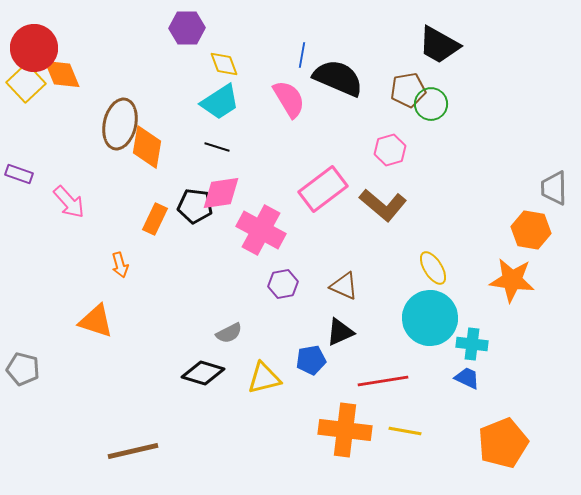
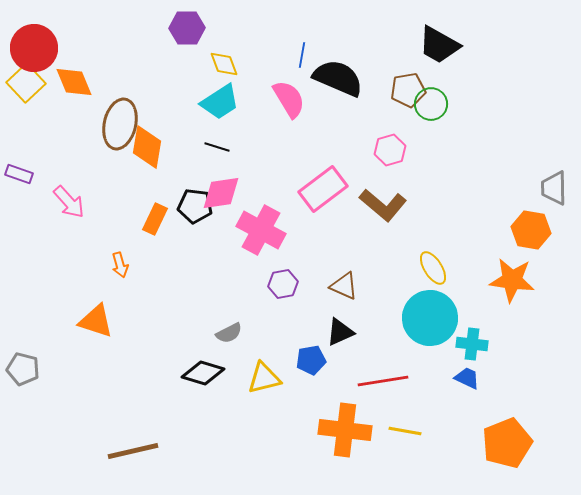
orange diamond at (62, 74): moved 12 px right, 8 px down
orange pentagon at (503, 443): moved 4 px right
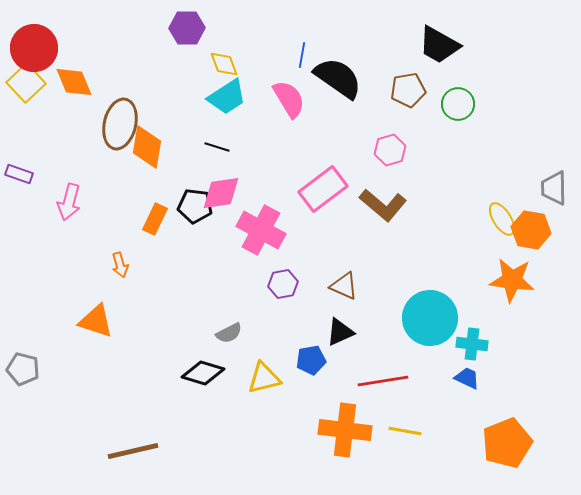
black semicircle at (338, 78): rotated 12 degrees clockwise
cyan trapezoid at (220, 102): moved 7 px right, 5 px up
green circle at (431, 104): moved 27 px right
pink arrow at (69, 202): rotated 57 degrees clockwise
yellow ellipse at (433, 268): moved 69 px right, 49 px up
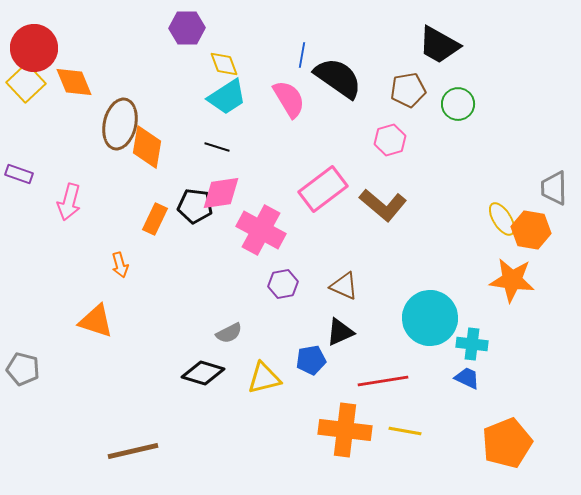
pink hexagon at (390, 150): moved 10 px up
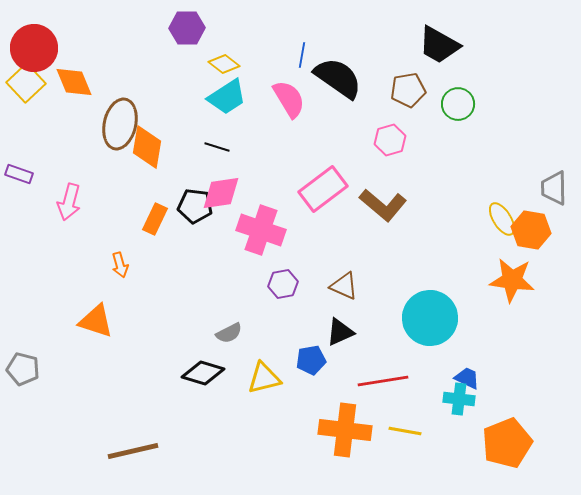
yellow diamond at (224, 64): rotated 32 degrees counterclockwise
pink cross at (261, 230): rotated 9 degrees counterclockwise
cyan cross at (472, 344): moved 13 px left, 55 px down
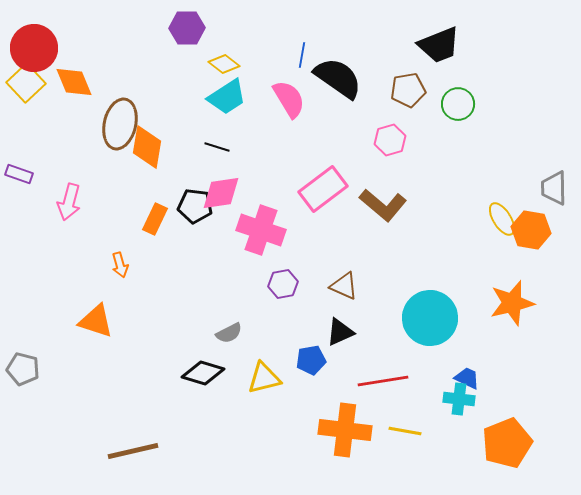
black trapezoid at (439, 45): rotated 51 degrees counterclockwise
orange star at (512, 280): moved 23 px down; rotated 21 degrees counterclockwise
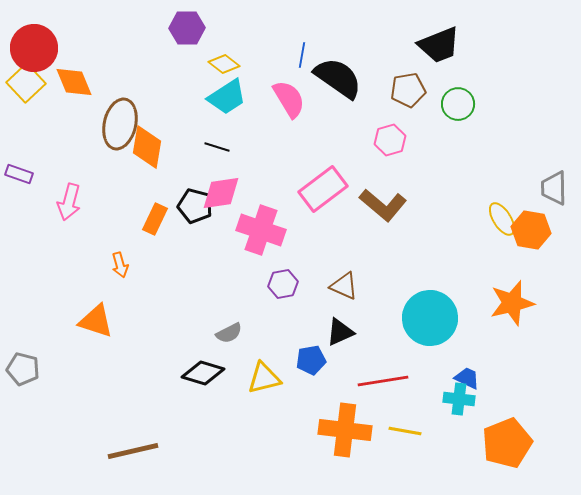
black pentagon at (195, 206): rotated 8 degrees clockwise
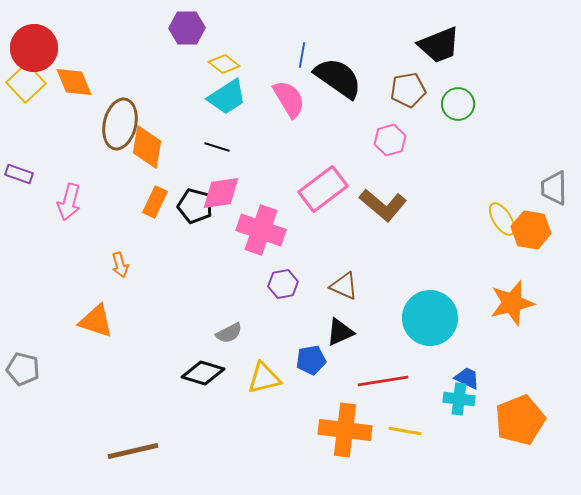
orange rectangle at (155, 219): moved 17 px up
orange pentagon at (507, 443): moved 13 px right, 23 px up
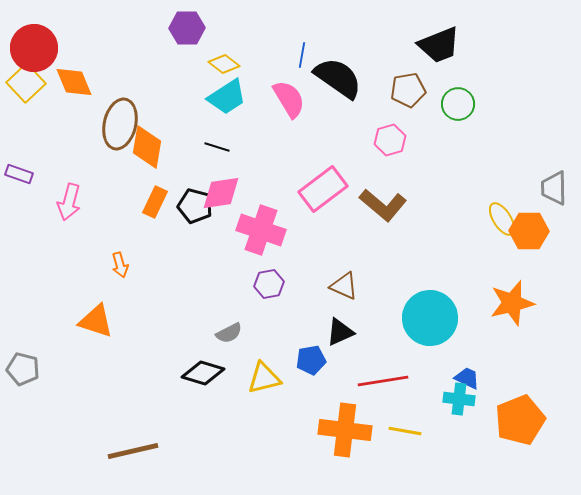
orange hexagon at (531, 230): moved 2 px left, 1 px down; rotated 9 degrees counterclockwise
purple hexagon at (283, 284): moved 14 px left
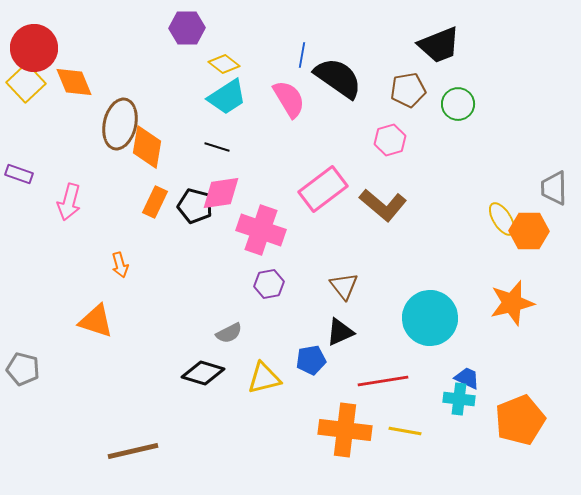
brown triangle at (344, 286): rotated 28 degrees clockwise
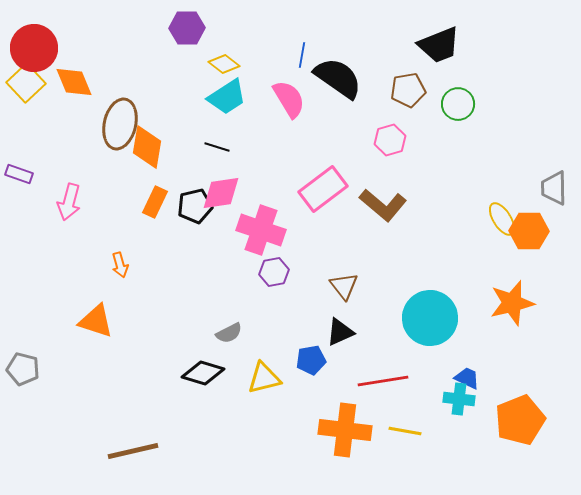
black pentagon at (195, 206): rotated 28 degrees counterclockwise
purple hexagon at (269, 284): moved 5 px right, 12 px up
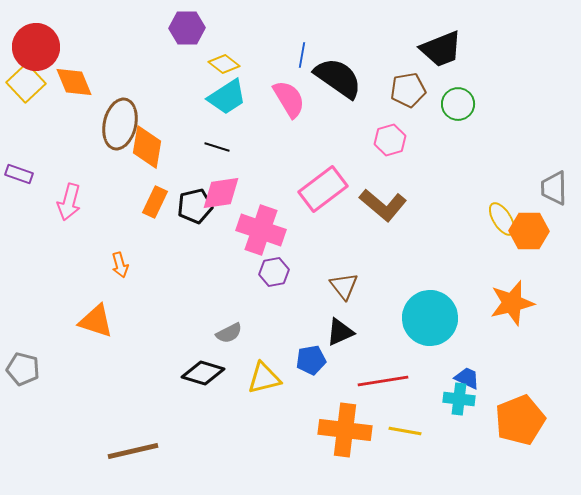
black trapezoid at (439, 45): moved 2 px right, 4 px down
red circle at (34, 48): moved 2 px right, 1 px up
